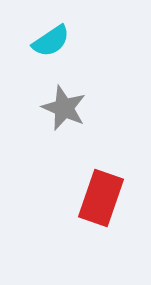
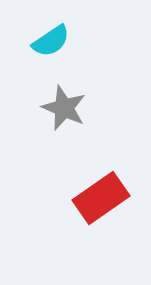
red rectangle: rotated 36 degrees clockwise
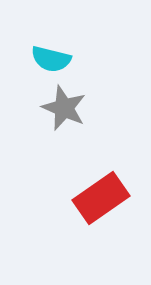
cyan semicircle: moved 18 px down; rotated 48 degrees clockwise
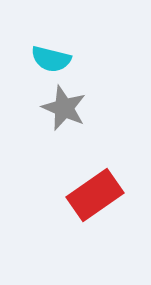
red rectangle: moved 6 px left, 3 px up
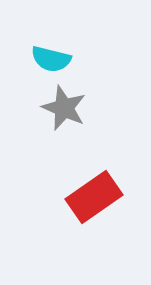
red rectangle: moved 1 px left, 2 px down
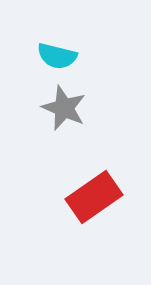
cyan semicircle: moved 6 px right, 3 px up
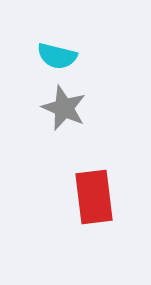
red rectangle: rotated 62 degrees counterclockwise
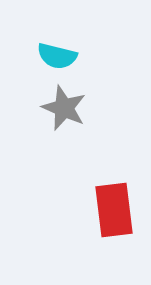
red rectangle: moved 20 px right, 13 px down
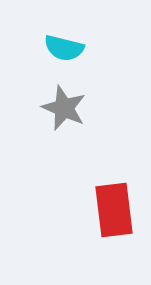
cyan semicircle: moved 7 px right, 8 px up
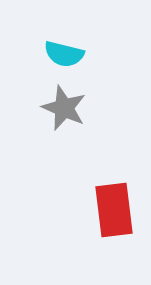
cyan semicircle: moved 6 px down
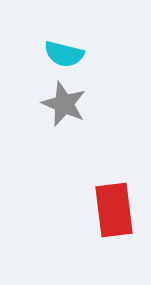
gray star: moved 4 px up
